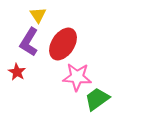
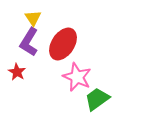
yellow triangle: moved 5 px left, 3 px down
pink star: rotated 20 degrees clockwise
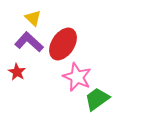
yellow triangle: rotated 12 degrees counterclockwise
purple L-shape: rotated 100 degrees clockwise
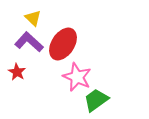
green trapezoid: moved 1 px left, 1 px down
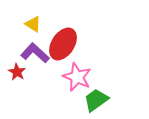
yellow triangle: moved 6 px down; rotated 12 degrees counterclockwise
purple L-shape: moved 6 px right, 11 px down
